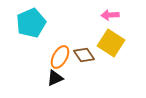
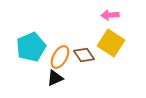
cyan pentagon: moved 24 px down
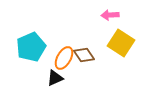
yellow square: moved 10 px right
orange ellipse: moved 4 px right, 1 px down
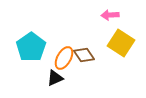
cyan pentagon: rotated 12 degrees counterclockwise
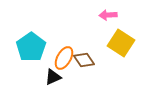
pink arrow: moved 2 px left
brown diamond: moved 5 px down
black triangle: moved 2 px left, 1 px up
